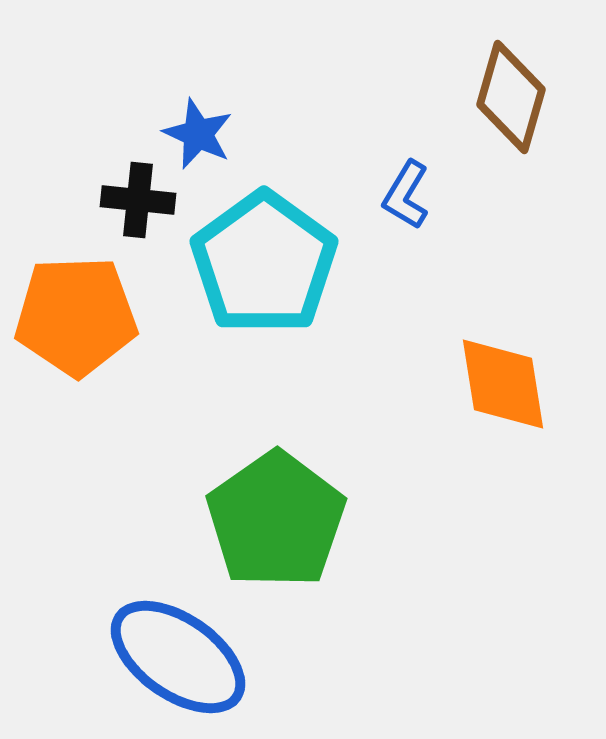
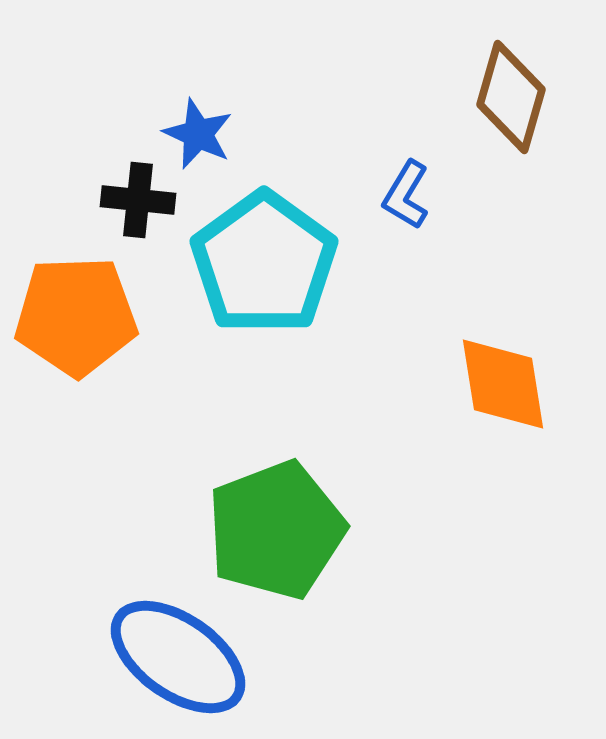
green pentagon: moved 10 px down; rotated 14 degrees clockwise
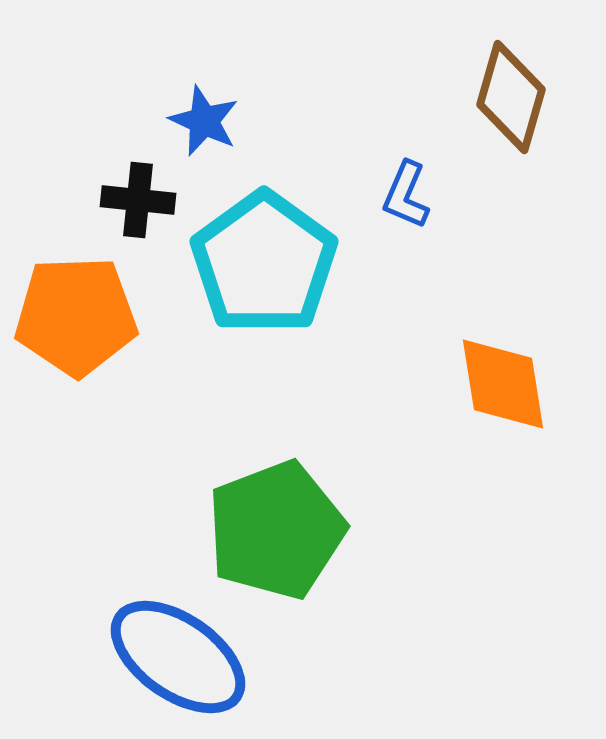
blue star: moved 6 px right, 13 px up
blue L-shape: rotated 8 degrees counterclockwise
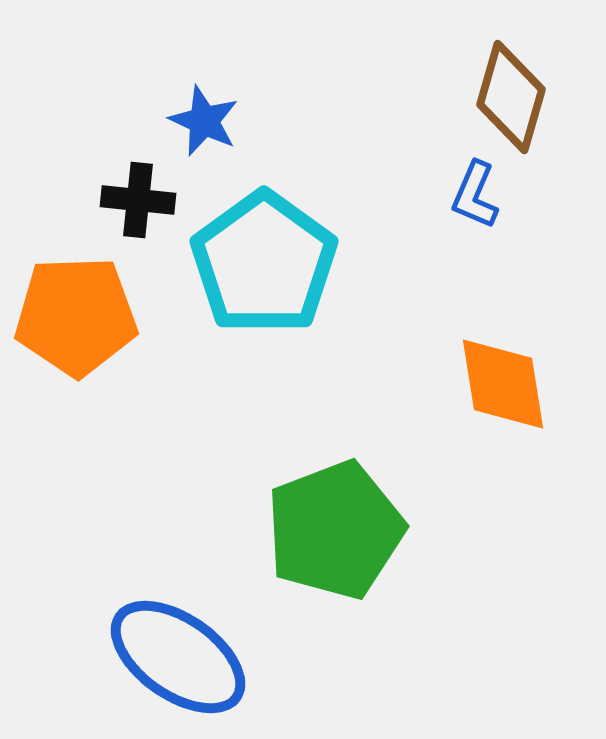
blue L-shape: moved 69 px right
green pentagon: moved 59 px right
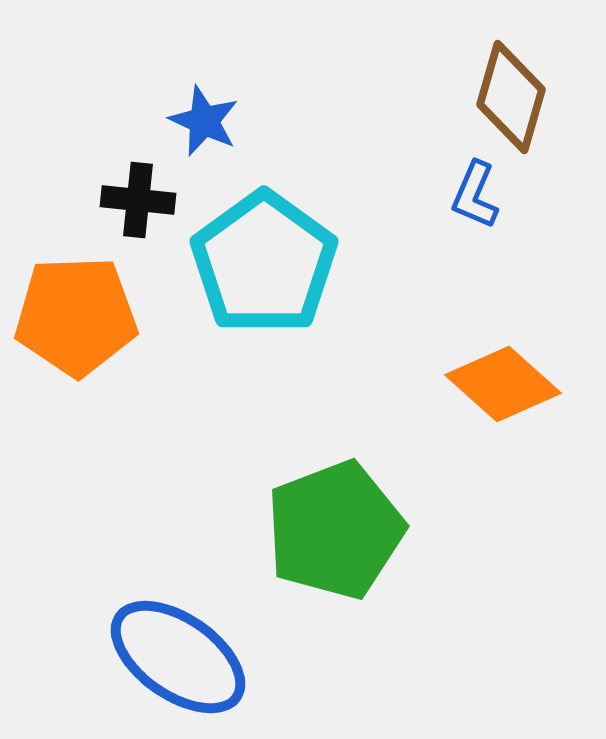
orange diamond: rotated 39 degrees counterclockwise
